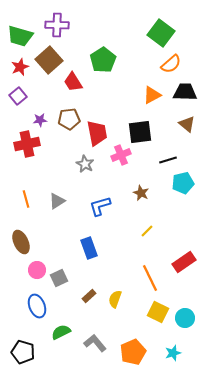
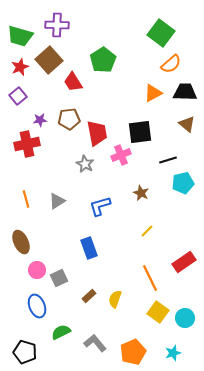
orange triangle at (152, 95): moved 1 px right, 2 px up
yellow square at (158, 312): rotated 10 degrees clockwise
black pentagon at (23, 352): moved 2 px right
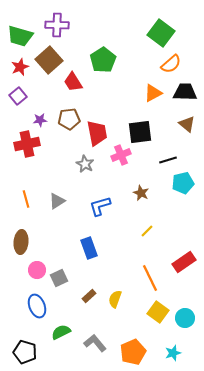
brown ellipse at (21, 242): rotated 30 degrees clockwise
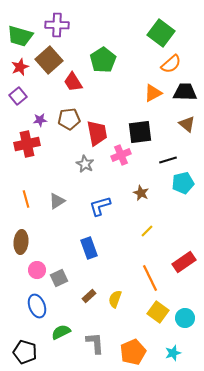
gray L-shape at (95, 343): rotated 35 degrees clockwise
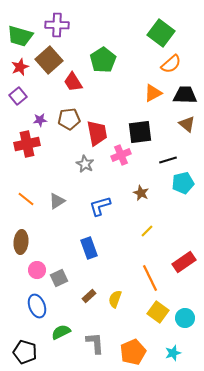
black trapezoid at (185, 92): moved 3 px down
orange line at (26, 199): rotated 36 degrees counterclockwise
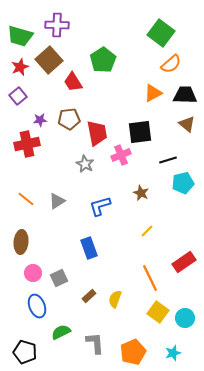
pink circle at (37, 270): moved 4 px left, 3 px down
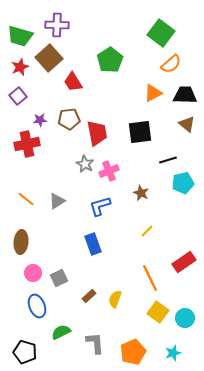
brown square at (49, 60): moved 2 px up
green pentagon at (103, 60): moved 7 px right
pink cross at (121, 155): moved 12 px left, 16 px down
blue rectangle at (89, 248): moved 4 px right, 4 px up
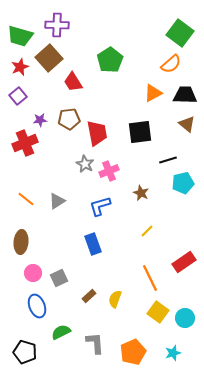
green square at (161, 33): moved 19 px right
red cross at (27, 144): moved 2 px left, 1 px up; rotated 10 degrees counterclockwise
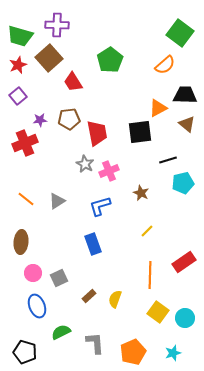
orange semicircle at (171, 64): moved 6 px left, 1 px down
red star at (20, 67): moved 2 px left, 2 px up
orange triangle at (153, 93): moved 5 px right, 15 px down
orange line at (150, 278): moved 3 px up; rotated 28 degrees clockwise
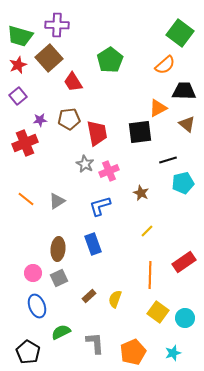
black trapezoid at (185, 95): moved 1 px left, 4 px up
brown ellipse at (21, 242): moved 37 px right, 7 px down
black pentagon at (25, 352): moved 3 px right; rotated 15 degrees clockwise
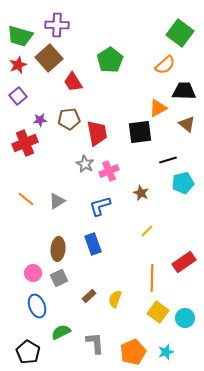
orange line at (150, 275): moved 2 px right, 3 px down
cyan star at (173, 353): moved 7 px left, 1 px up
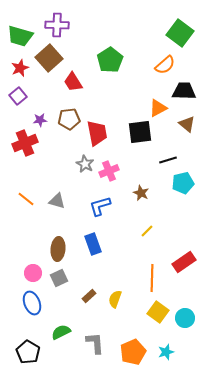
red star at (18, 65): moved 2 px right, 3 px down
gray triangle at (57, 201): rotated 48 degrees clockwise
blue ellipse at (37, 306): moved 5 px left, 3 px up
